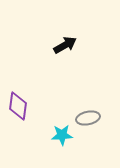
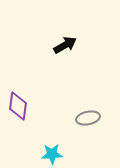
cyan star: moved 10 px left, 19 px down
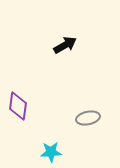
cyan star: moved 1 px left, 2 px up
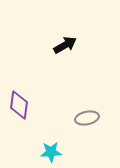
purple diamond: moved 1 px right, 1 px up
gray ellipse: moved 1 px left
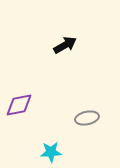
purple diamond: rotated 72 degrees clockwise
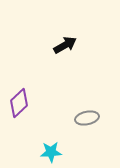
purple diamond: moved 2 px up; rotated 32 degrees counterclockwise
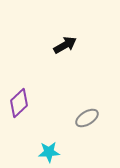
gray ellipse: rotated 20 degrees counterclockwise
cyan star: moved 2 px left
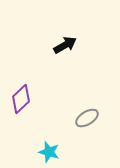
purple diamond: moved 2 px right, 4 px up
cyan star: rotated 20 degrees clockwise
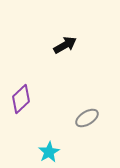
cyan star: rotated 25 degrees clockwise
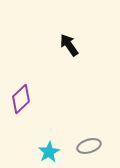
black arrow: moved 4 px right; rotated 95 degrees counterclockwise
gray ellipse: moved 2 px right, 28 px down; rotated 15 degrees clockwise
